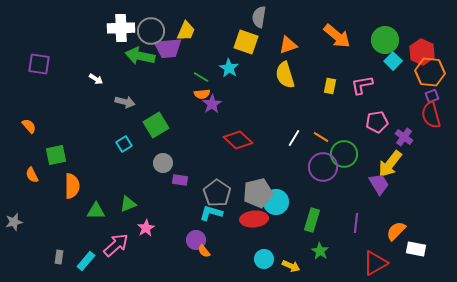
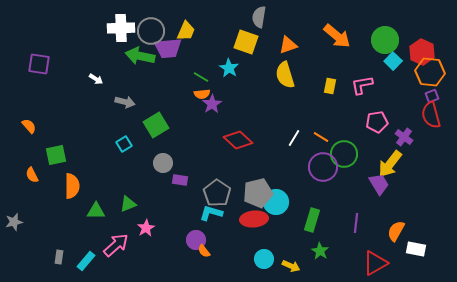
orange semicircle at (396, 231): rotated 15 degrees counterclockwise
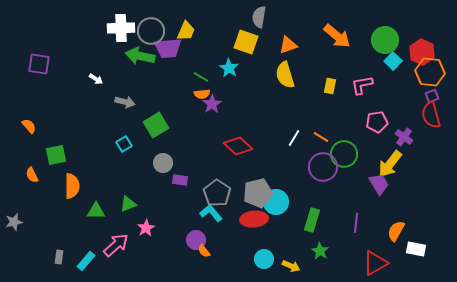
red diamond at (238, 140): moved 6 px down
cyan L-shape at (211, 213): rotated 35 degrees clockwise
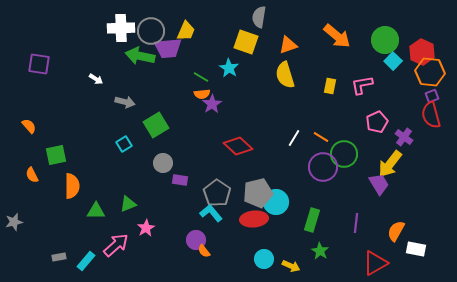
pink pentagon at (377, 122): rotated 15 degrees counterclockwise
gray rectangle at (59, 257): rotated 72 degrees clockwise
